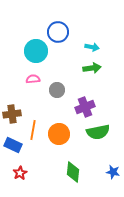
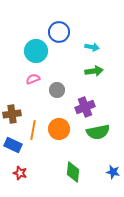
blue circle: moved 1 px right
green arrow: moved 2 px right, 3 px down
pink semicircle: rotated 16 degrees counterclockwise
orange circle: moved 5 px up
red star: rotated 24 degrees counterclockwise
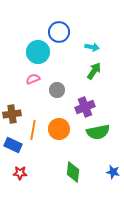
cyan circle: moved 2 px right, 1 px down
green arrow: rotated 48 degrees counterclockwise
red star: rotated 16 degrees counterclockwise
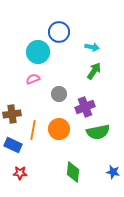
gray circle: moved 2 px right, 4 px down
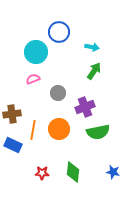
cyan circle: moved 2 px left
gray circle: moved 1 px left, 1 px up
red star: moved 22 px right
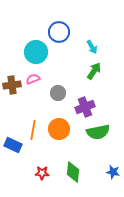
cyan arrow: rotated 48 degrees clockwise
brown cross: moved 29 px up
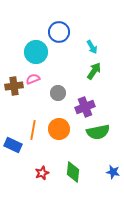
brown cross: moved 2 px right, 1 px down
red star: rotated 24 degrees counterclockwise
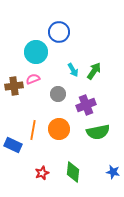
cyan arrow: moved 19 px left, 23 px down
gray circle: moved 1 px down
purple cross: moved 1 px right, 2 px up
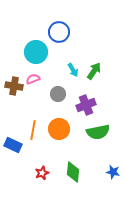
brown cross: rotated 18 degrees clockwise
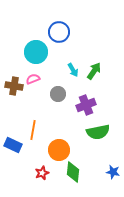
orange circle: moved 21 px down
